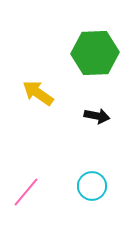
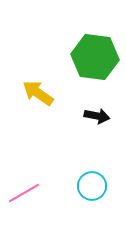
green hexagon: moved 4 px down; rotated 9 degrees clockwise
pink line: moved 2 px left, 1 px down; rotated 20 degrees clockwise
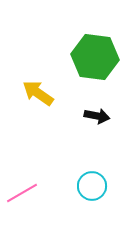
pink line: moved 2 px left
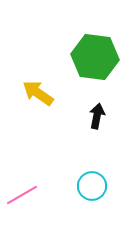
black arrow: rotated 90 degrees counterclockwise
pink line: moved 2 px down
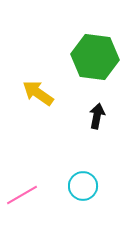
cyan circle: moved 9 px left
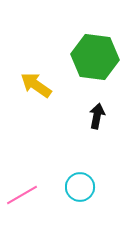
yellow arrow: moved 2 px left, 8 px up
cyan circle: moved 3 px left, 1 px down
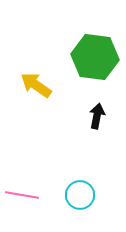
cyan circle: moved 8 px down
pink line: rotated 40 degrees clockwise
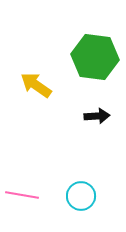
black arrow: rotated 75 degrees clockwise
cyan circle: moved 1 px right, 1 px down
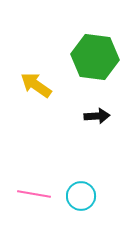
pink line: moved 12 px right, 1 px up
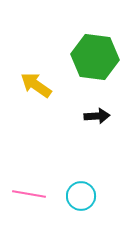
pink line: moved 5 px left
